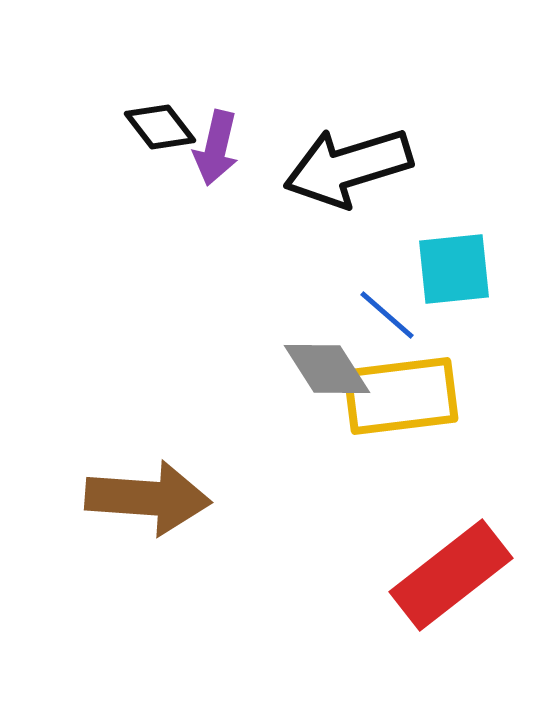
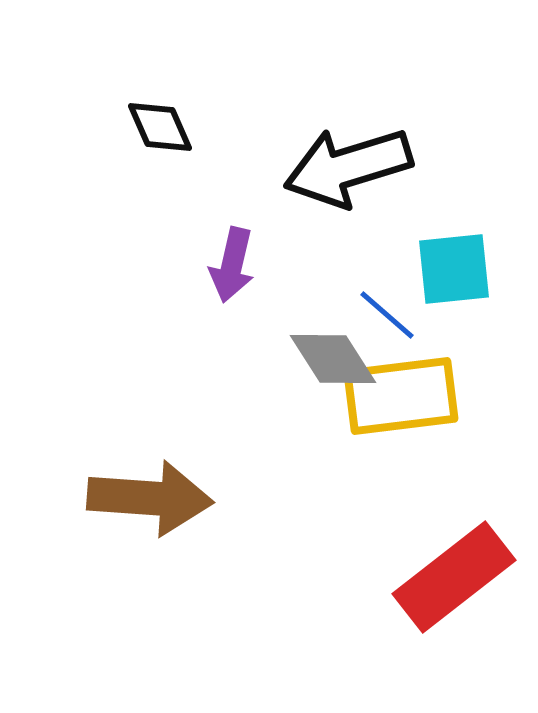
black diamond: rotated 14 degrees clockwise
purple arrow: moved 16 px right, 117 px down
gray diamond: moved 6 px right, 10 px up
brown arrow: moved 2 px right
red rectangle: moved 3 px right, 2 px down
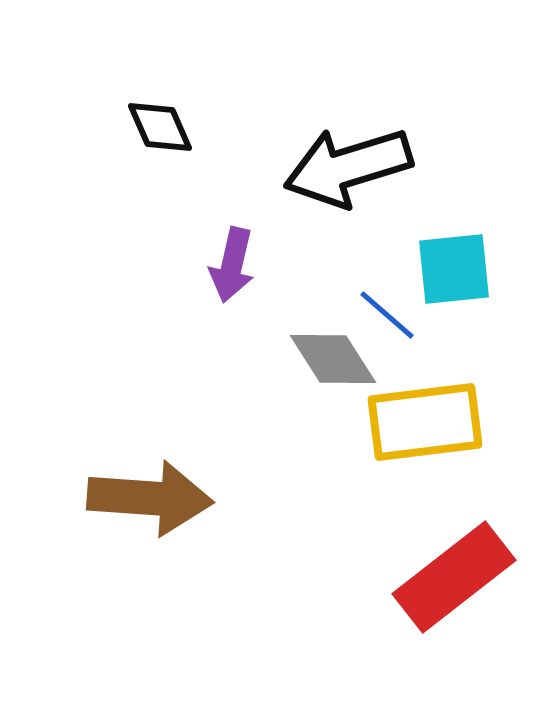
yellow rectangle: moved 24 px right, 26 px down
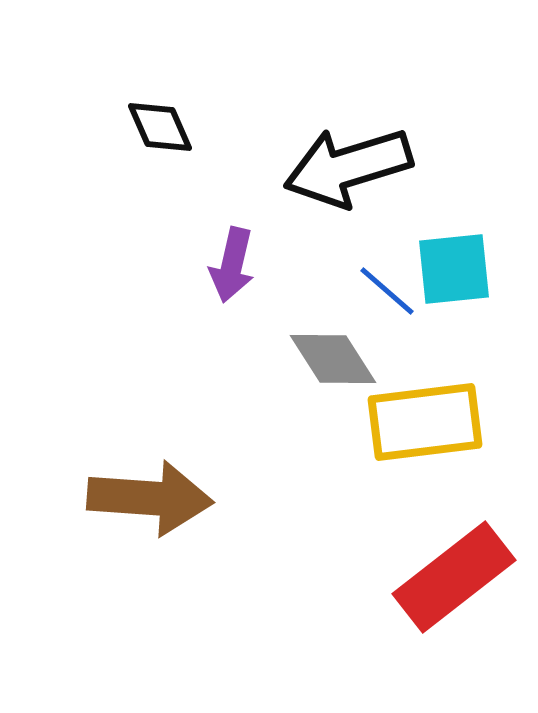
blue line: moved 24 px up
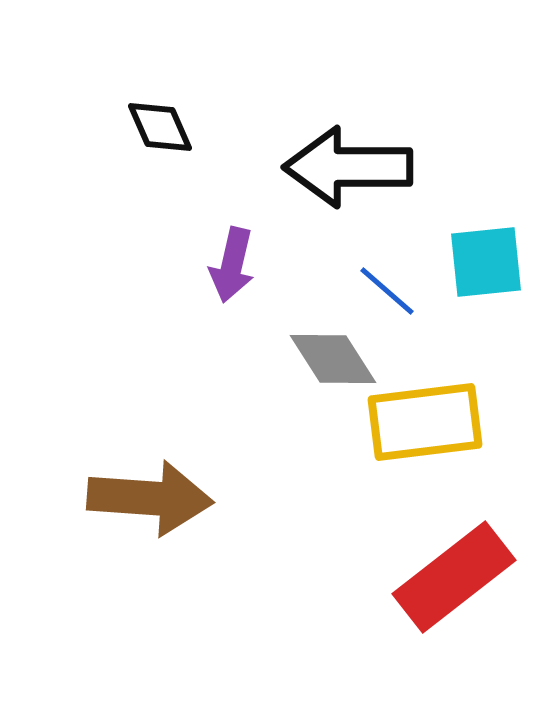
black arrow: rotated 17 degrees clockwise
cyan square: moved 32 px right, 7 px up
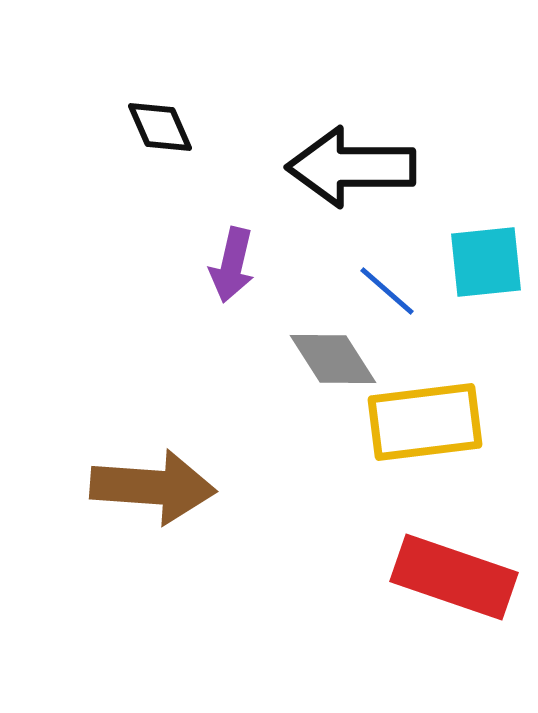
black arrow: moved 3 px right
brown arrow: moved 3 px right, 11 px up
red rectangle: rotated 57 degrees clockwise
